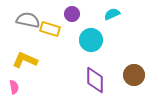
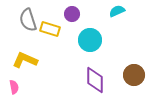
cyan semicircle: moved 5 px right, 3 px up
gray semicircle: rotated 120 degrees counterclockwise
cyan circle: moved 1 px left
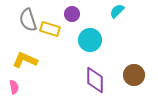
cyan semicircle: rotated 21 degrees counterclockwise
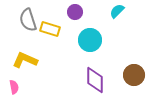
purple circle: moved 3 px right, 2 px up
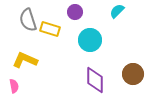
brown circle: moved 1 px left, 1 px up
pink semicircle: moved 1 px up
